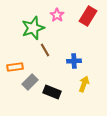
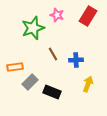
pink star: rotated 16 degrees counterclockwise
brown line: moved 8 px right, 4 px down
blue cross: moved 2 px right, 1 px up
yellow arrow: moved 4 px right
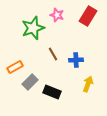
orange rectangle: rotated 21 degrees counterclockwise
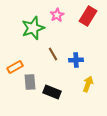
pink star: rotated 24 degrees clockwise
gray rectangle: rotated 49 degrees counterclockwise
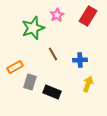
blue cross: moved 4 px right
gray rectangle: rotated 21 degrees clockwise
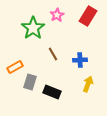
green star: rotated 15 degrees counterclockwise
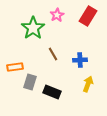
orange rectangle: rotated 21 degrees clockwise
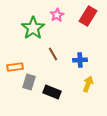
gray rectangle: moved 1 px left
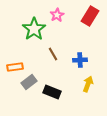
red rectangle: moved 2 px right
green star: moved 1 px right, 1 px down
gray rectangle: rotated 35 degrees clockwise
